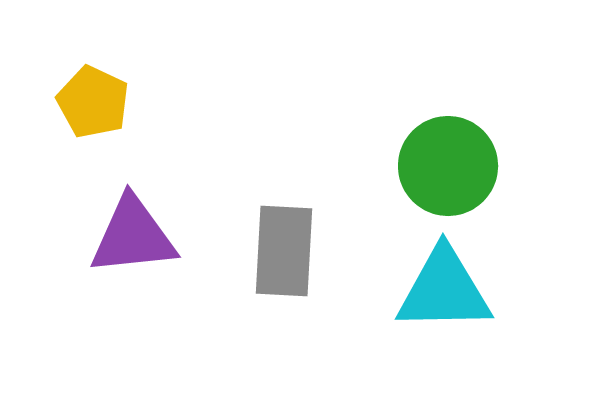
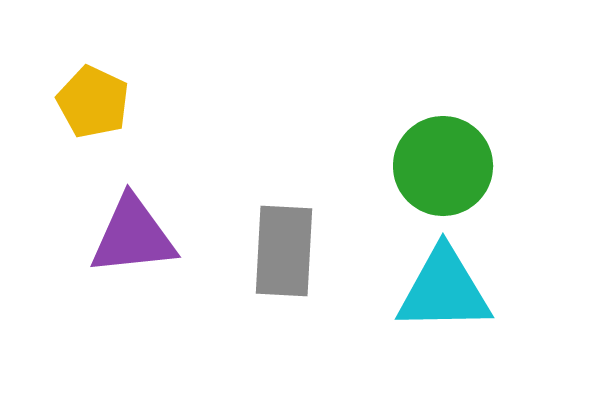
green circle: moved 5 px left
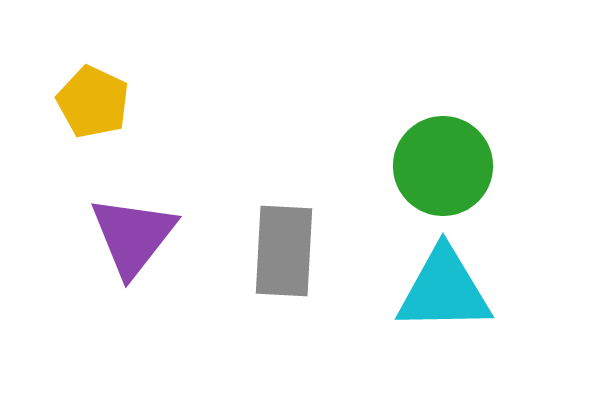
purple triangle: rotated 46 degrees counterclockwise
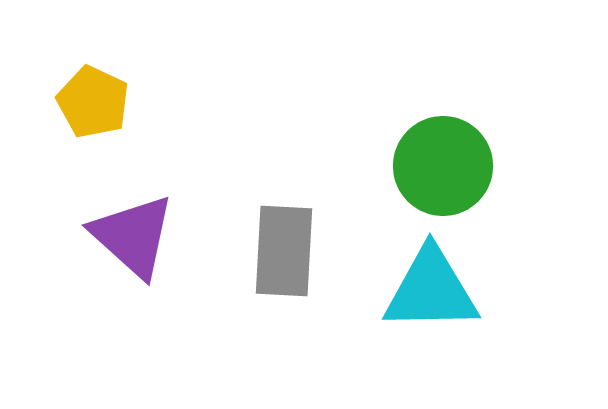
purple triangle: rotated 26 degrees counterclockwise
cyan triangle: moved 13 px left
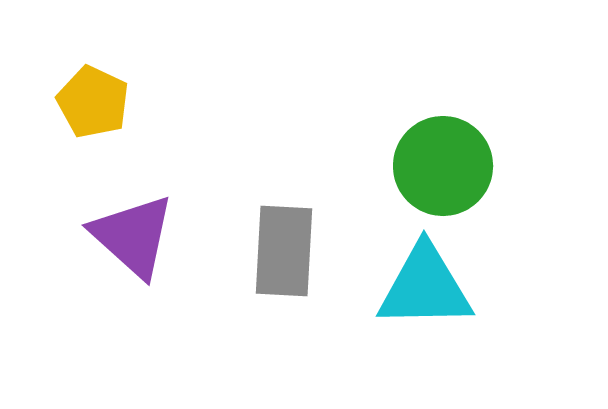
cyan triangle: moved 6 px left, 3 px up
